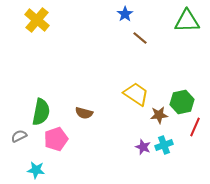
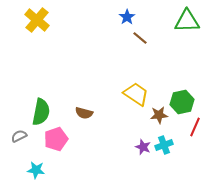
blue star: moved 2 px right, 3 px down
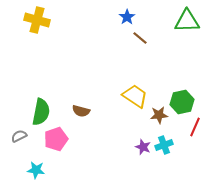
yellow cross: rotated 25 degrees counterclockwise
yellow trapezoid: moved 1 px left, 2 px down
brown semicircle: moved 3 px left, 2 px up
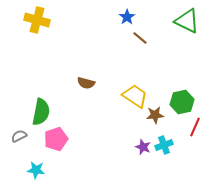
green triangle: rotated 28 degrees clockwise
brown semicircle: moved 5 px right, 28 px up
brown star: moved 4 px left
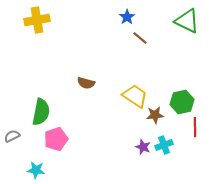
yellow cross: rotated 25 degrees counterclockwise
red line: rotated 24 degrees counterclockwise
gray semicircle: moved 7 px left
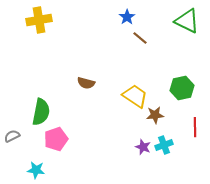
yellow cross: moved 2 px right
green hexagon: moved 14 px up
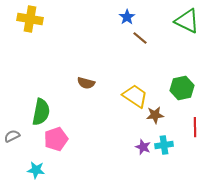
yellow cross: moved 9 px left, 1 px up; rotated 20 degrees clockwise
cyan cross: rotated 12 degrees clockwise
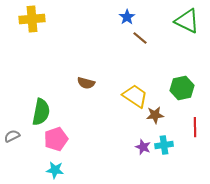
yellow cross: moved 2 px right; rotated 15 degrees counterclockwise
cyan star: moved 19 px right
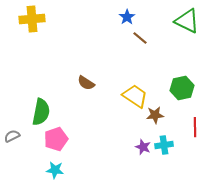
brown semicircle: rotated 18 degrees clockwise
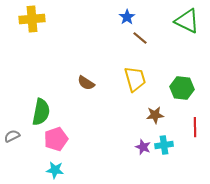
green hexagon: rotated 20 degrees clockwise
yellow trapezoid: moved 17 px up; rotated 40 degrees clockwise
